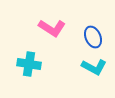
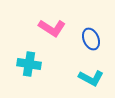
blue ellipse: moved 2 px left, 2 px down
cyan L-shape: moved 3 px left, 11 px down
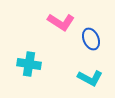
pink L-shape: moved 9 px right, 6 px up
cyan L-shape: moved 1 px left
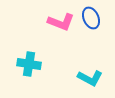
pink L-shape: rotated 12 degrees counterclockwise
blue ellipse: moved 21 px up
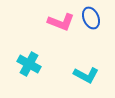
cyan cross: rotated 20 degrees clockwise
cyan L-shape: moved 4 px left, 3 px up
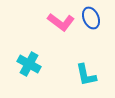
pink L-shape: rotated 16 degrees clockwise
cyan L-shape: rotated 50 degrees clockwise
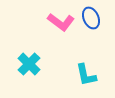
cyan cross: rotated 15 degrees clockwise
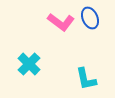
blue ellipse: moved 1 px left
cyan L-shape: moved 4 px down
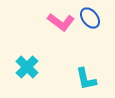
blue ellipse: rotated 15 degrees counterclockwise
cyan cross: moved 2 px left, 3 px down
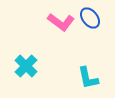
cyan cross: moved 1 px left, 1 px up
cyan L-shape: moved 2 px right, 1 px up
